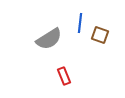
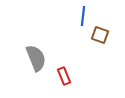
blue line: moved 3 px right, 7 px up
gray semicircle: moved 13 px left, 19 px down; rotated 80 degrees counterclockwise
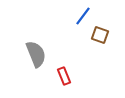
blue line: rotated 30 degrees clockwise
gray semicircle: moved 4 px up
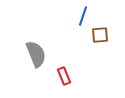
blue line: rotated 18 degrees counterclockwise
brown square: rotated 24 degrees counterclockwise
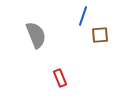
gray semicircle: moved 19 px up
red rectangle: moved 4 px left, 2 px down
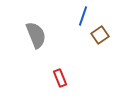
brown square: rotated 30 degrees counterclockwise
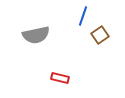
gray semicircle: rotated 100 degrees clockwise
red rectangle: rotated 54 degrees counterclockwise
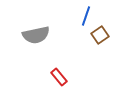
blue line: moved 3 px right
red rectangle: moved 1 px left, 1 px up; rotated 36 degrees clockwise
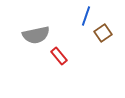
brown square: moved 3 px right, 2 px up
red rectangle: moved 21 px up
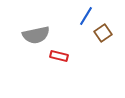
blue line: rotated 12 degrees clockwise
red rectangle: rotated 36 degrees counterclockwise
